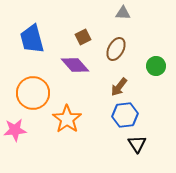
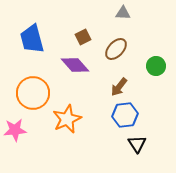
brown ellipse: rotated 15 degrees clockwise
orange star: rotated 12 degrees clockwise
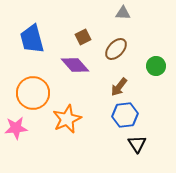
pink star: moved 1 px right, 2 px up
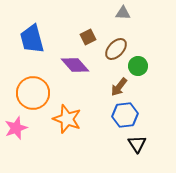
brown square: moved 5 px right
green circle: moved 18 px left
orange star: rotated 28 degrees counterclockwise
pink star: rotated 15 degrees counterclockwise
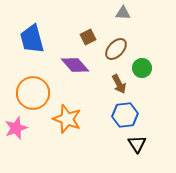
green circle: moved 4 px right, 2 px down
brown arrow: moved 3 px up; rotated 66 degrees counterclockwise
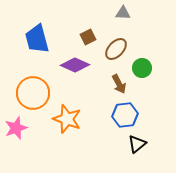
blue trapezoid: moved 5 px right
purple diamond: rotated 24 degrees counterclockwise
black triangle: rotated 24 degrees clockwise
